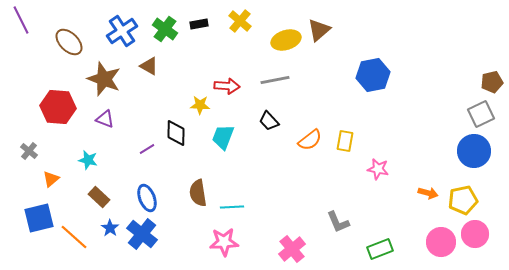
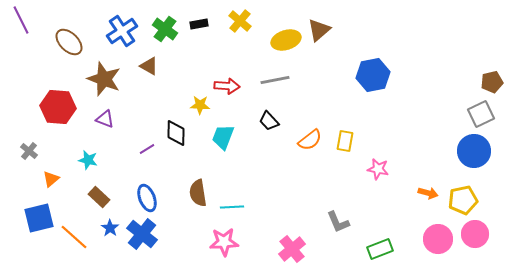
pink circle at (441, 242): moved 3 px left, 3 px up
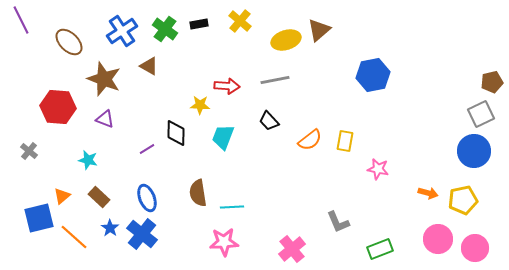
orange triangle at (51, 179): moved 11 px right, 17 px down
pink circle at (475, 234): moved 14 px down
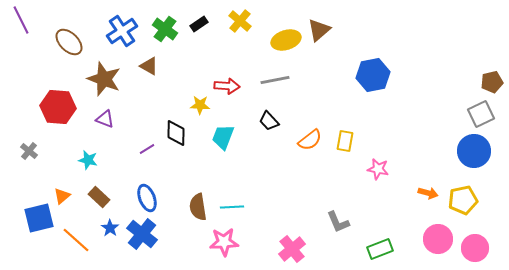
black rectangle at (199, 24): rotated 24 degrees counterclockwise
brown semicircle at (198, 193): moved 14 px down
orange line at (74, 237): moved 2 px right, 3 px down
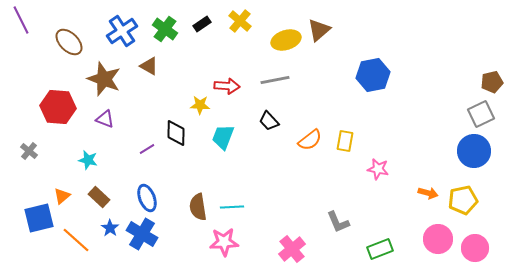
black rectangle at (199, 24): moved 3 px right
blue cross at (142, 234): rotated 8 degrees counterclockwise
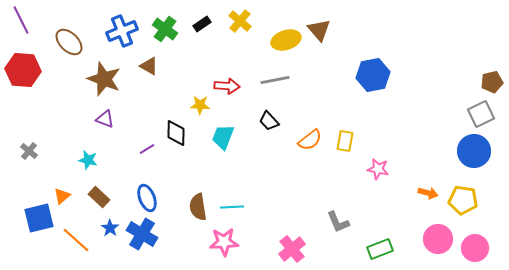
brown triangle at (319, 30): rotated 30 degrees counterclockwise
blue cross at (122, 31): rotated 12 degrees clockwise
red hexagon at (58, 107): moved 35 px left, 37 px up
yellow pentagon at (463, 200): rotated 20 degrees clockwise
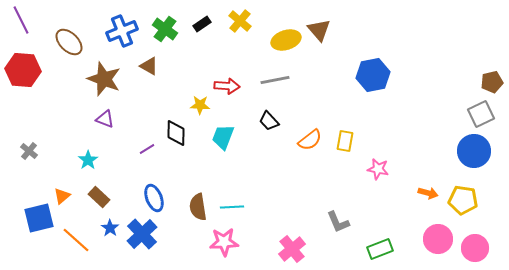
cyan star at (88, 160): rotated 24 degrees clockwise
blue ellipse at (147, 198): moved 7 px right
blue cross at (142, 234): rotated 16 degrees clockwise
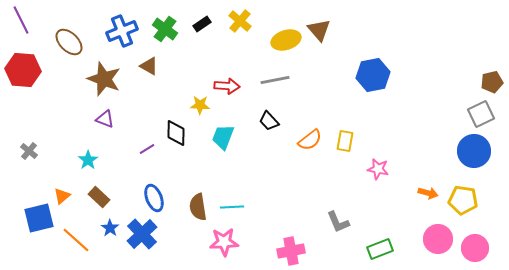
pink cross at (292, 249): moved 1 px left, 2 px down; rotated 28 degrees clockwise
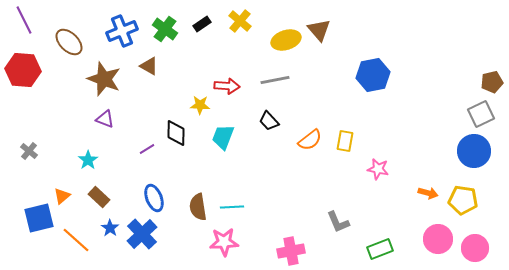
purple line at (21, 20): moved 3 px right
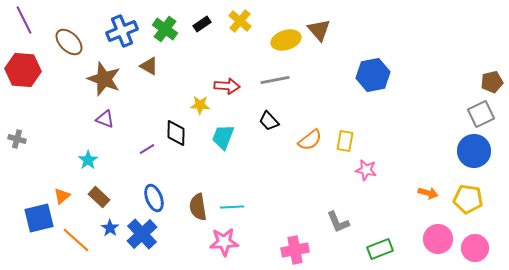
gray cross at (29, 151): moved 12 px left, 12 px up; rotated 24 degrees counterclockwise
pink star at (378, 169): moved 12 px left, 1 px down
yellow pentagon at (463, 200): moved 5 px right, 1 px up
pink cross at (291, 251): moved 4 px right, 1 px up
